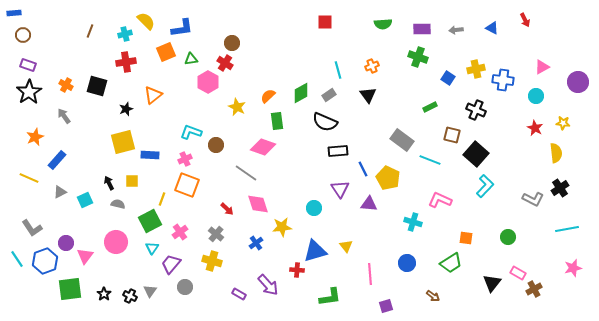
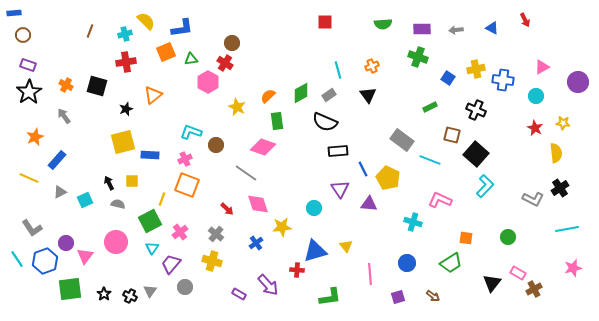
purple square at (386, 306): moved 12 px right, 9 px up
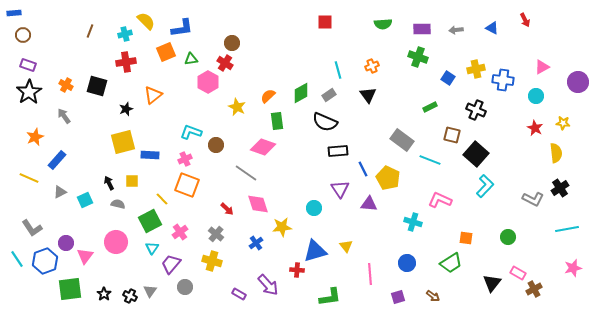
yellow line at (162, 199): rotated 64 degrees counterclockwise
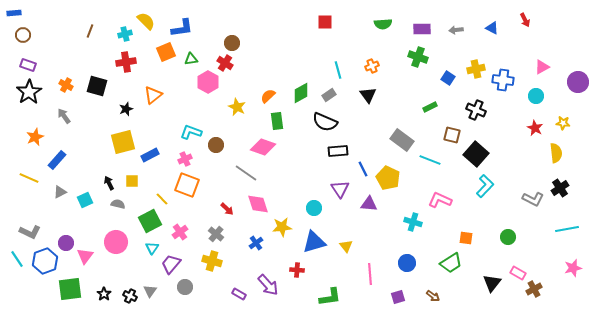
blue rectangle at (150, 155): rotated 30 degrees counterclockwise
gray L-shape at (32, 228): moved 2 px left, 4 px down; rotated 30 degrees counterclockwise
blue triangle at (315, 251): moved 1 px left, 9 px up
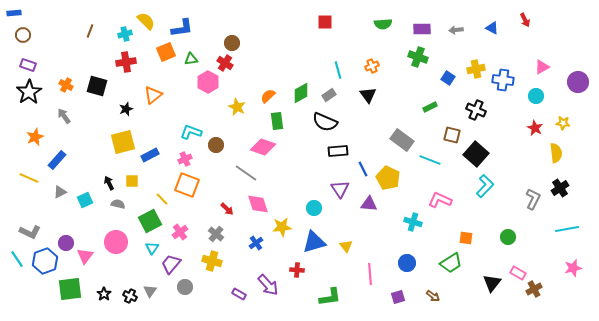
gray L-shape at (533, 199): rotated 90 degrees counterclockwise
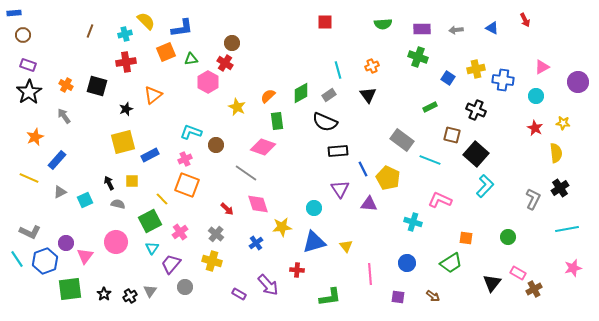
black cross at (130, 296): rotated 32 degrees clockwise
purple square at (398, 297): rotated 24 degrees clockwise
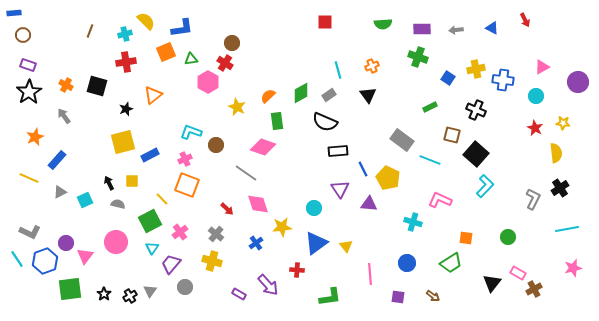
blue triangle at (314, 242): moved 2 px right, 1 px down; rotated 20 degrees counterclockwise
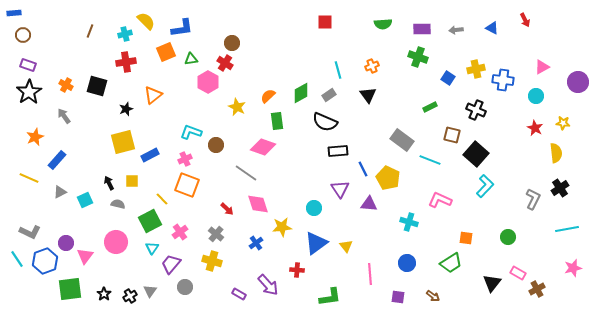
cyan cross at (413, 222): moved 4 px left
brown cross at (534, 289): moved 3 px right
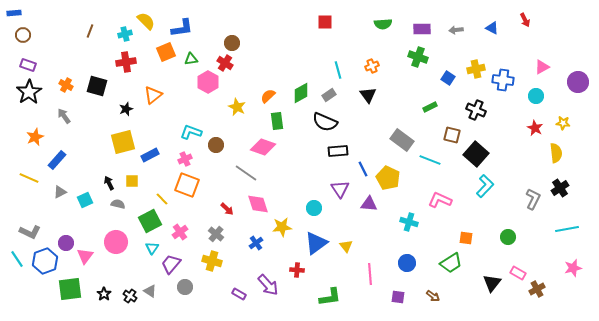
gray triangle at (150, 291): rotated 32 degrees counterclockwise
black cross at (130, 296): rotated 24 degrees counterclockwise
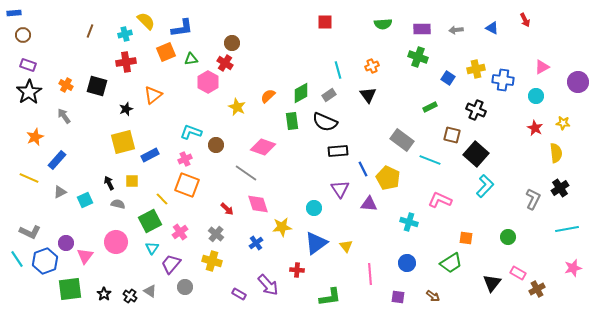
green rectangle at (277, 121): moved 15 px right
